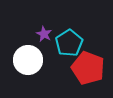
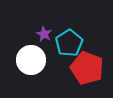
white circle: moved 3 px right
red pentagon: moved 1 px left
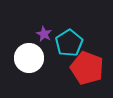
white circle: moved 2 px left, 2 px up
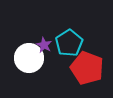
purple star: moved 11 px down
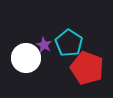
cyan pentagon: rotated 8 degrees counterclockwise
white circle: moved 3 px left
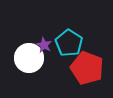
white circle: moved 3 px right
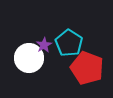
purple star: rotated 14 degrees clockwise
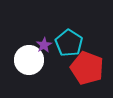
white circle: moved 2 px down
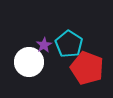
cyan pentagon: moved 1 px down
white circle: moved 2 px down
